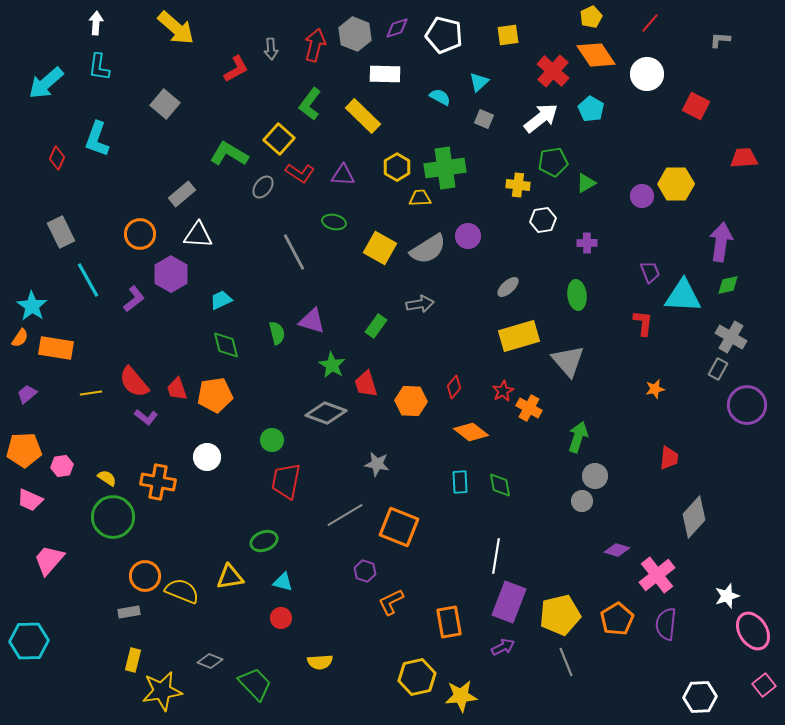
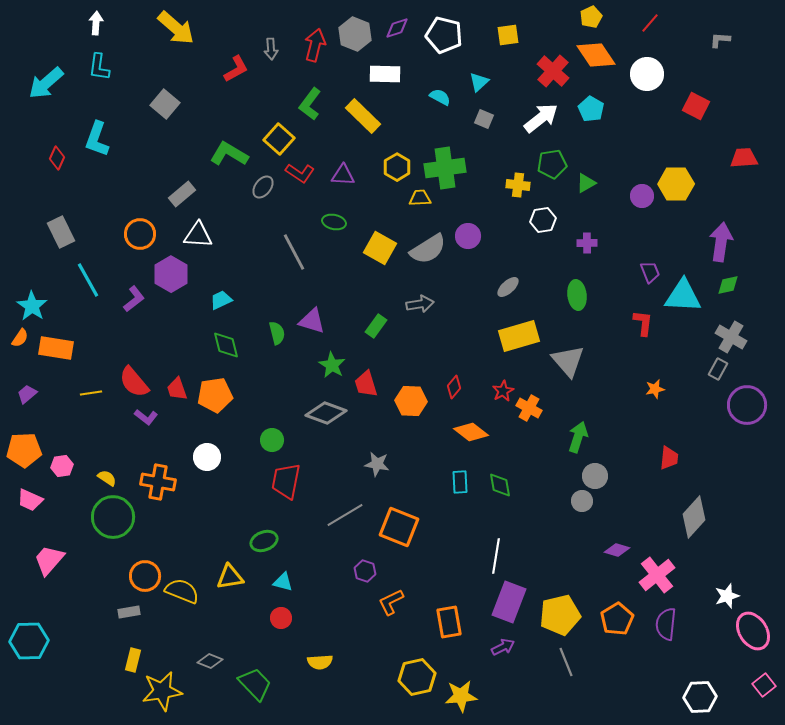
green pentagon at (553, 162): moved 1 px left, 2 px down
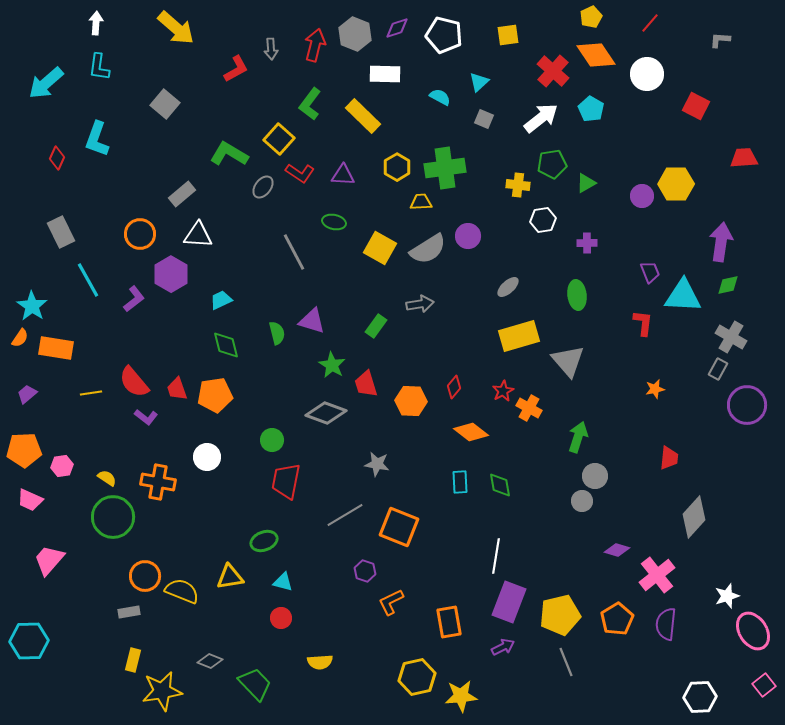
yellow trapezoid at (420, 198): moved 1 px right, 4 px down
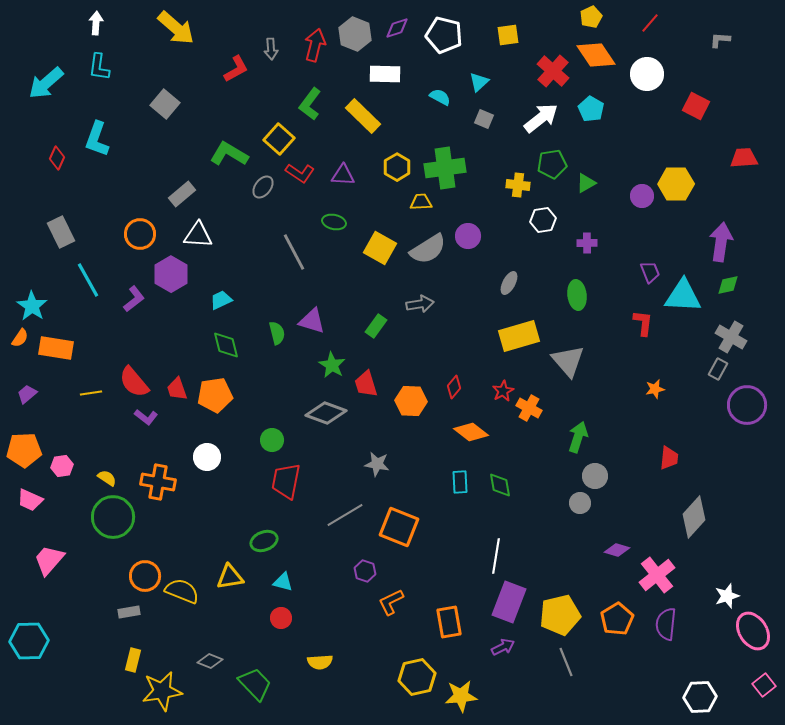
gray ellipse at (508, 287): moved 1 px right, 4 px up; rotated 20 degrees counterclockwise
gray circle at (582, 501): moved 2 px left, 2 px down
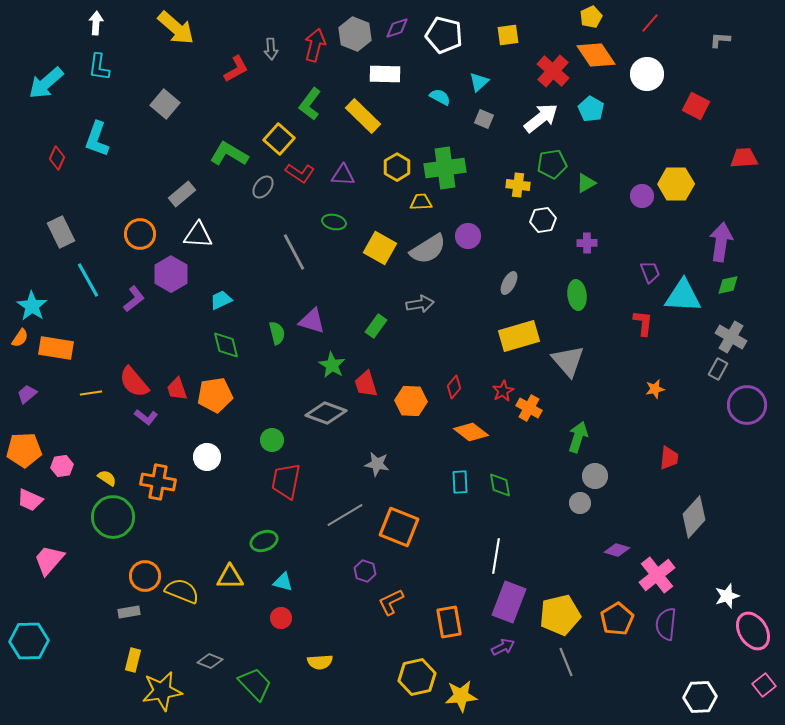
yellow triangle at (230, 577): rotated 8 degrees clockwise
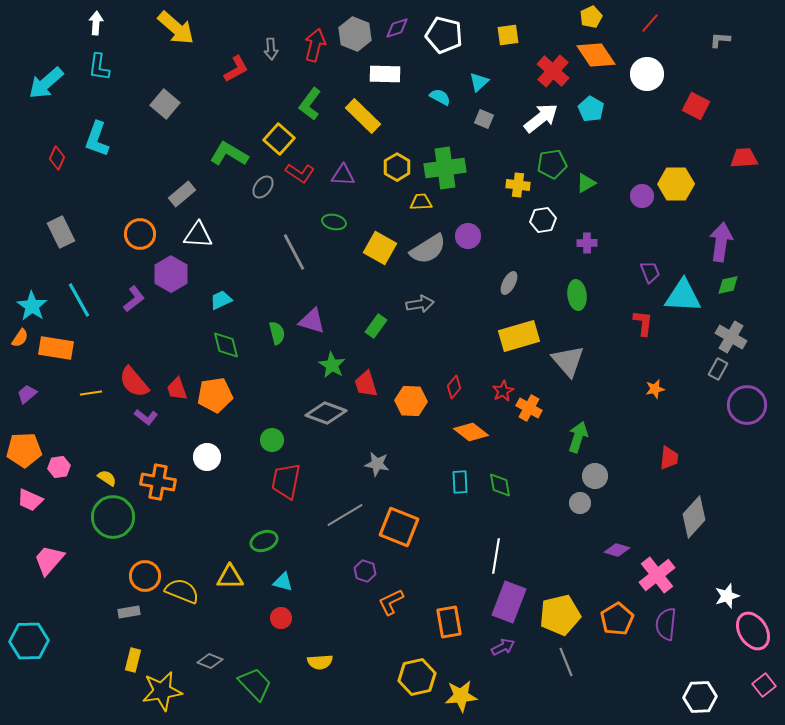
cyan line at (88, 280): moved 9 px left, 20 px down
pink hexagon at (62, 466): moved 3 px left, 1 px down
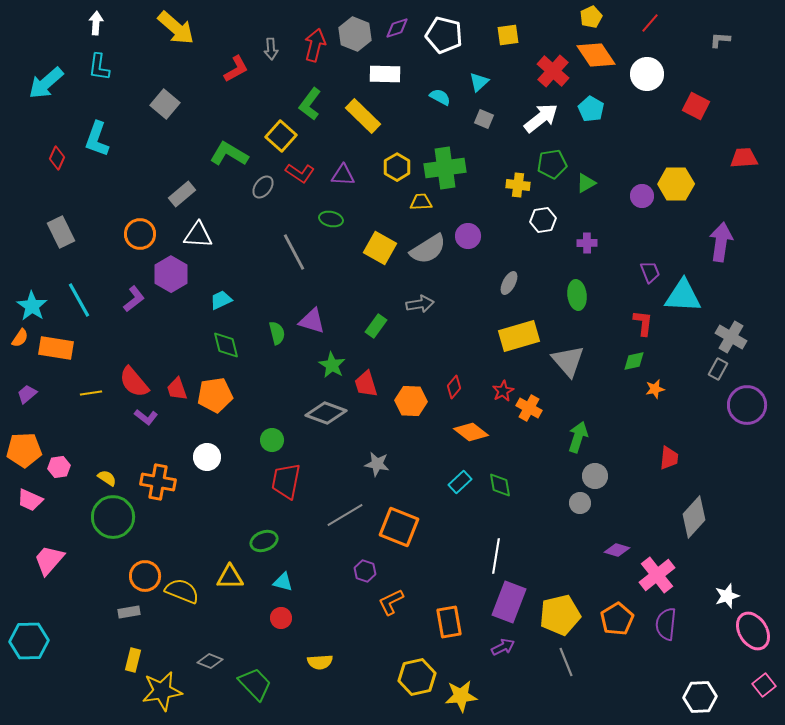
yellow square at (279, 139): moved 2 px right, 3 px up
green ellipse at (334, 222): moved 3 px left, 3 px up
green diamond at (728, 285): moved 94 px left, 76 px down
cyan rectangle at (460, 482): rotated 50 degrees clockwise
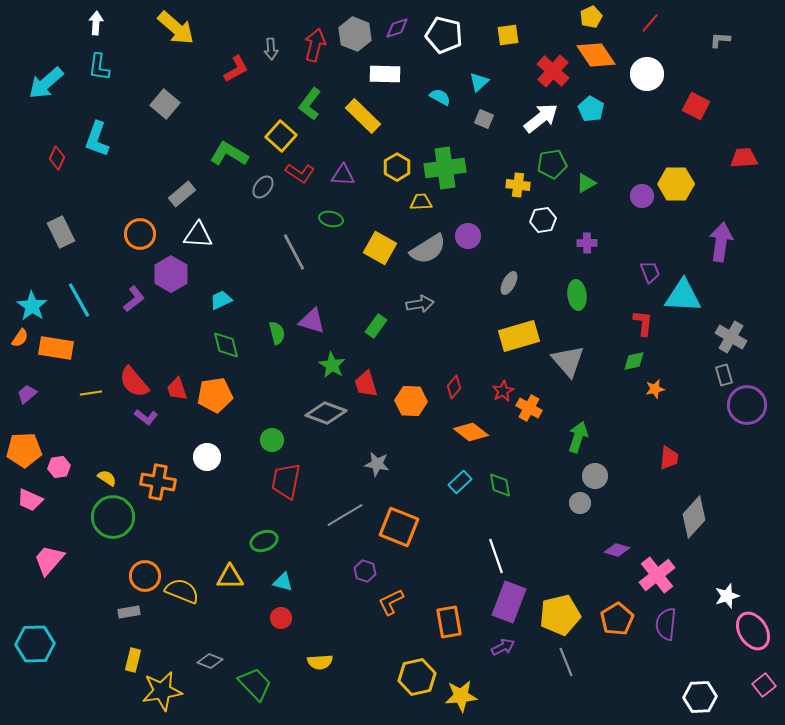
gray rectangle at (718, 369): moved 6 px right, 6 px down; rotated 45 degrees counterclockwise
white line at (496, 556): rotated 28 degrees counterclockwise
cyan hexagon at (29, 641): moved 6 px right, 3 px down
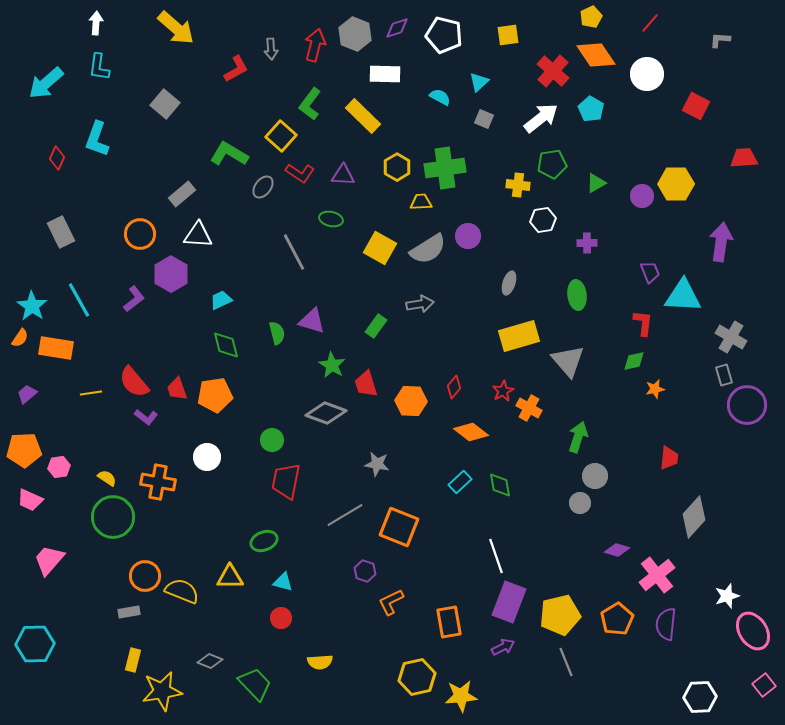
green triangle at (586, 183): moved 10 px right
gray ellipse at (509, 283): rotated 10 degrees counterclockwise
